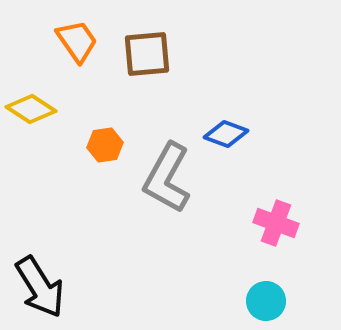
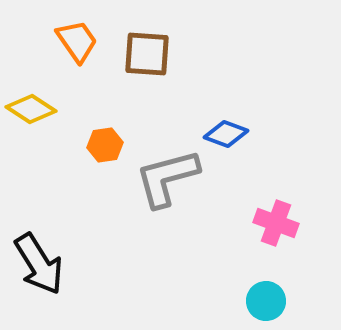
brown square: rotated 9 degrees clockwise
gray L-shape: rotated 46 degrees clockwise
black arrow: moved 1 px left, 23 px up
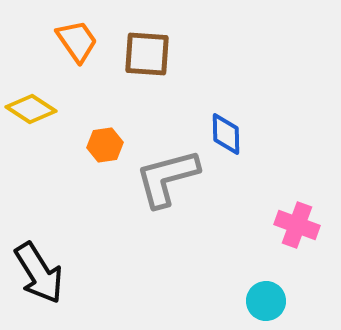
blue diamond: rotated 69 degrees clockwise
pink cross: moved 21 px right, 2 px down
black arrow: moved 9 px down
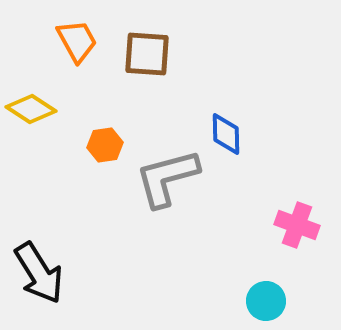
orange trapezoid: rotated 6 degrees clockwise
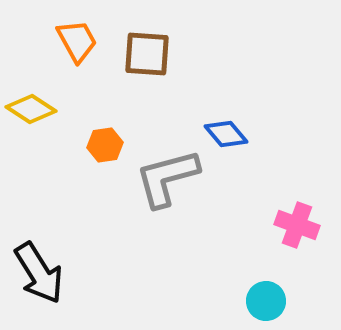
blue diamond: rotated 39 degrees counterclockwise
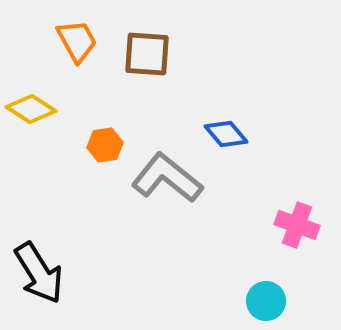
gray L-shape: rotated 54 degrees clockwise
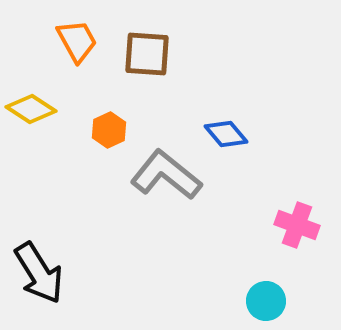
orange hexagon: moved 4 px right, 15 px up; rotated 16 degrees counterclockwise
gray L-shape: moved 1 px left, 3 px up
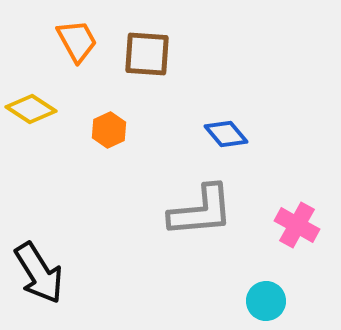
gray L-shape: moved 35 px right, 36 px down; rotated 136 degrees clockwise
pink cross: rotated 9 degrees clockwise
